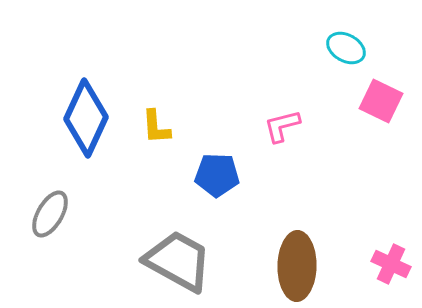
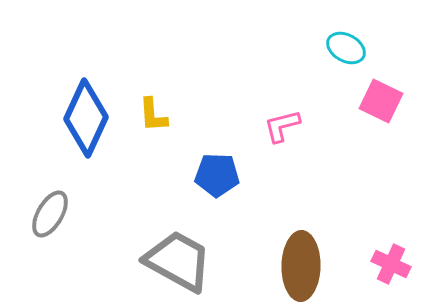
yellow L-shape: moved 3 px left, 12 px up
brown ellipse: moved 4 px right
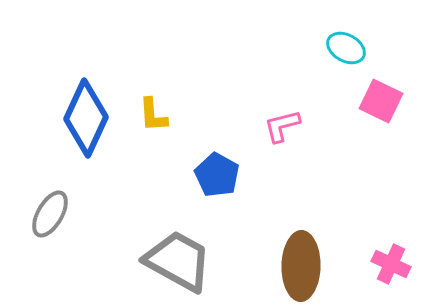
blue pentagon: rotated 27 degrees clockwise
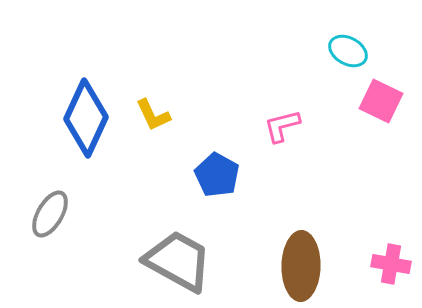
cyan ellipse: moved 2 px right, 3 px down
yellow L-shape: rotated 21 degrees counterclockwise
pink cross: rotated 15 degrees counterclockwise
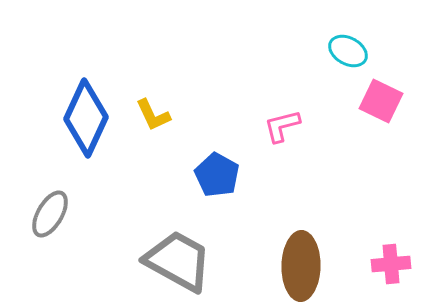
pink cross: rotated 15 degrees counterclockwise
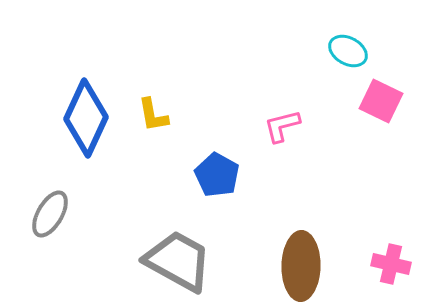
yellow L-shape: rotated 15 degrees clockwise
pink cross: rotated 18 degrees clockwise
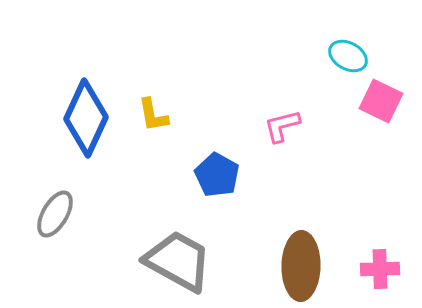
cyan ellipse: moved 5 px down
gray ellipse: moved 5 px right
pink cross: moved 11 px left, 5 px down; rotated 15 degrees counterclockwise
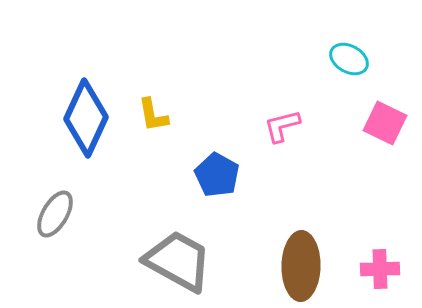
cyan ellipse: moved 1 px right, 3 px down
pink square: moved 4 px right, 22 px down
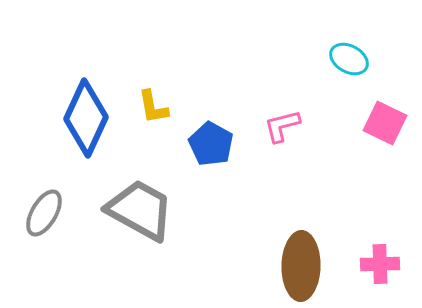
yellow L-shape: moved 8 px up
blue pentagon: moved 6 px left, 31 px up
gray ellipse: moved 11 px left, 1 px up
gray trapezoid: moved 38 px left, 51 px up
pink cross: moved 5 px up
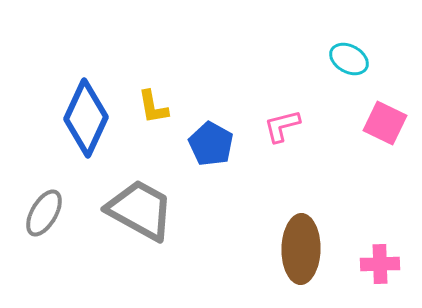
brown ellipse: moved 17 px up
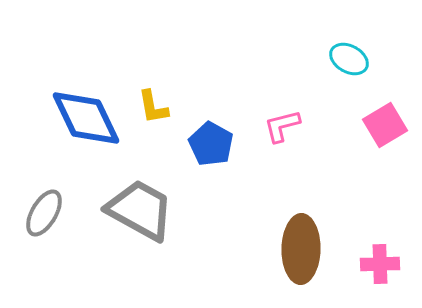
blue diamond: rotated 50 degrees counterclockwise
pink square: moved 2 px down; rotated 33 degrees clockwise
